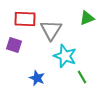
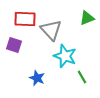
gray triangle: rotated 15 degrees counterclockwise
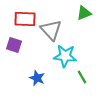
green triangle: moved 3 px left, 5 px up
cyan star: rotated 15 degrees counterclockwise
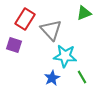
red rectangle: rotated 60 degrees counterclockwise
blue star: moved 15 px right; rotated 21 degrees clockwise
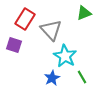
cyan star: rotated 25 degrees clockwise
